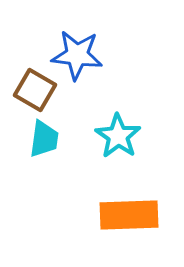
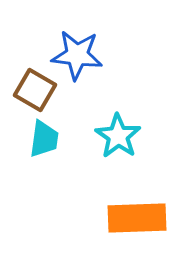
orange rectangle: moved 8 px right, 3 px down
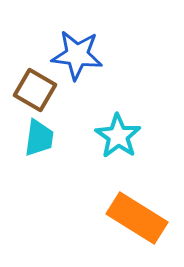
cyan trapezoid: moved 5 px left, 1 px up
orange rectangle: rotated 34 degrees clockwise
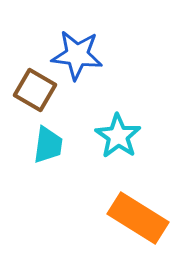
cyan trapezoid: moved 9 px right, 7 px down
orange rectangle: moved 1 px right
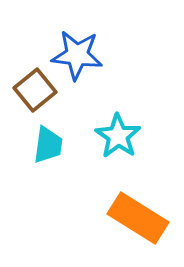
brown square: rotated 21 degrees clockwise
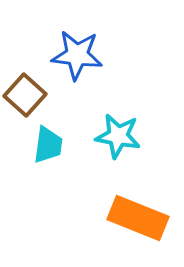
brown square: moved 10 px left, 5 px down; rotated 9 degrees counterclockwise
cyan star: rotated 24 degrees counterclockwise
orange rectangle: rotated 10 degrees counterclockwise
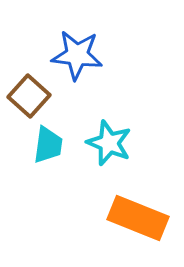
brown square: moved 4 px right, 1 px down
cyan star: moved 9 px left, 7 px down; rotated 12 degrees clockwise
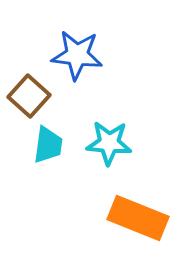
cyan star: rotated 18 degrees counterclockwise
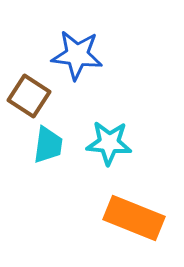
brown square: rotated 9 degrees counterclockwise
orange rectangle: moved 4 px left
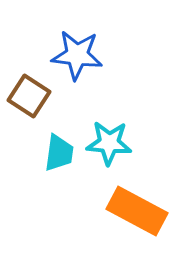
cyan trapezoid: moved 11 px right, 8 px down
orange rectangle: moved 3 px right, 7 px up; rotated 6 degrees clockwise
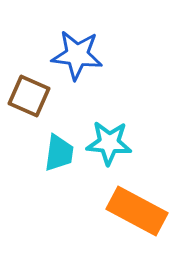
brown square: rotated 9 degrees counterclockwise
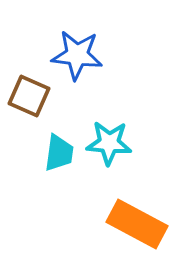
orange rectangle: moved 13 px down
